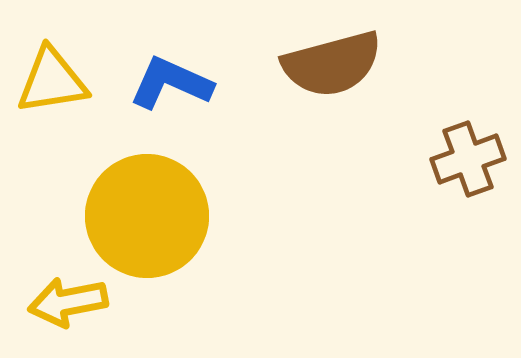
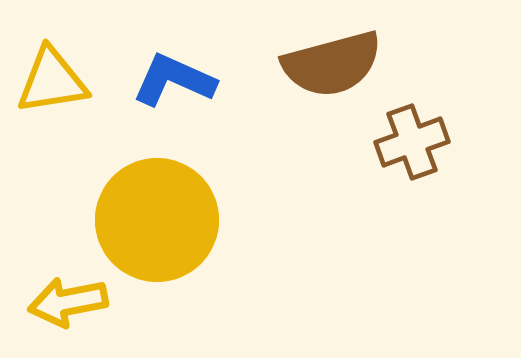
blue L-shape: moved 3 px right, 3 px up
brown cross: moved 56 px left, 17 px up
yellow circle: moved 10 px right, 4 px down
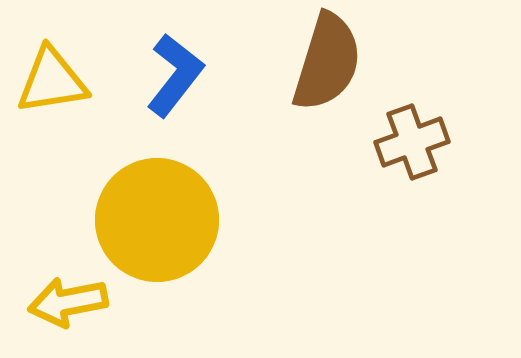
brown semicircle: moved 5 px left, 2 px up; rotated 58 degrees counterclockwise
blue L-shape: moved 1 px right, 5 px up; rotated 104 degrees clockwise
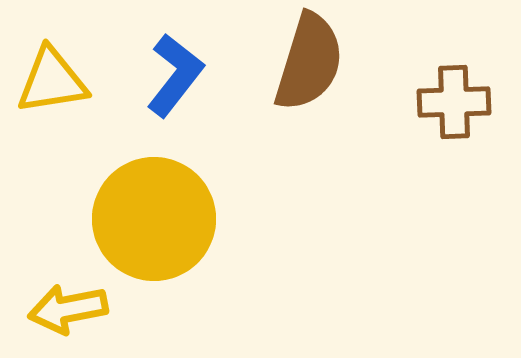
brown semicircle: moved 18 px left
brown cross: moved 42 px right, 40 px up; rotated 18 degrees clockwise
yellow circle: moved 3 px left, 1 px up
yellow arrow: moved 7 px down
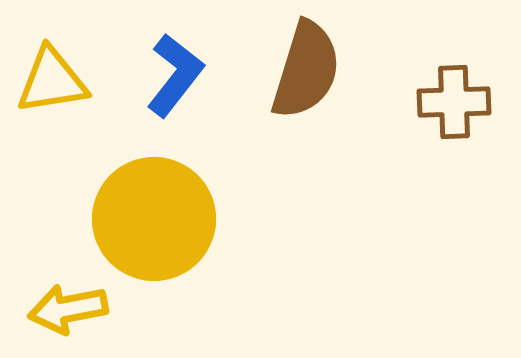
brown semicircle: moved 3 px left, 8 px down
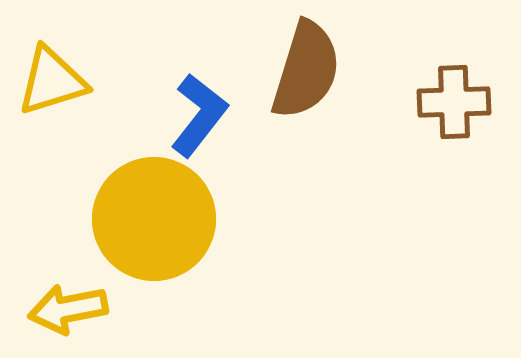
blue L-shape: moved 24 px right, 40 px down
yellow triangle: rotated 8 degrees counterclockwise
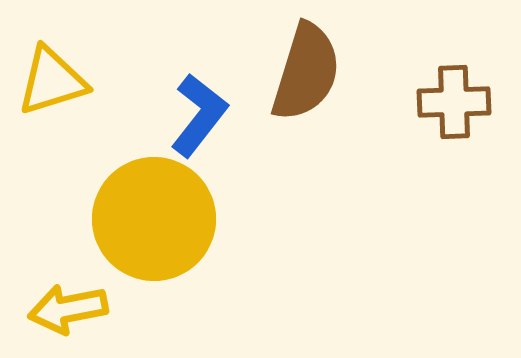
brown semicircle: moved 2 px down
